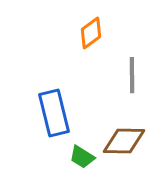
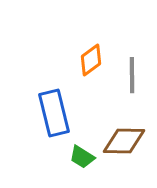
orange diamond: moved 27 px down
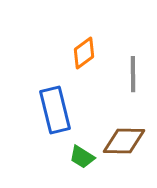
orange diamond: moved 7 px left, 7 px up
gray line: moved 1 px right, 1 px up
blue rectangle: moved 1 px right, 3 px up
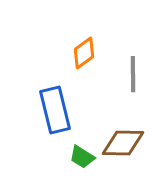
brown diamond: moved 1 px left, 2 px down
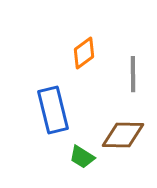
blue rectangle: moved 2 px left
brown diamond: moved 8 px up
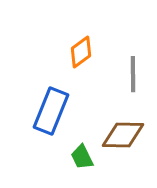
orange diamond: moved 3 px left, 1 px up
blue rectangle: moved 2 px left, 1 px down; rotated 36 degrees clockwise
green trapezoid: rotated 32 degrees clockwise
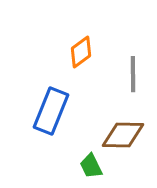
green trapezoid: moved 9 px right, 9 px down
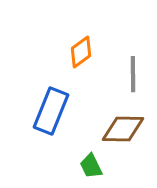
brown diamond: moved 6 px up
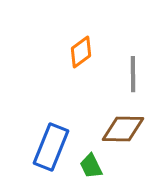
blue rectangle: moved 36 px down
